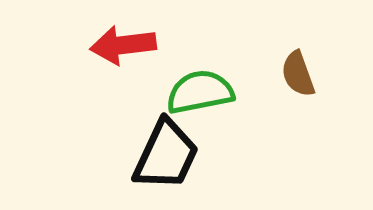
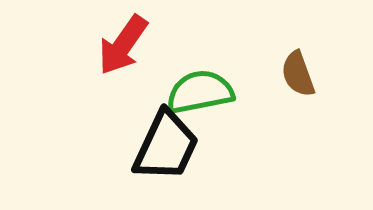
red arrow: rotated 48 degrees counterclockwise
black trapezoid: moved 9 px up
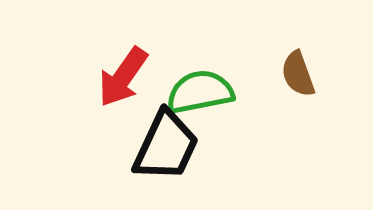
red arrow: moved 32 px down
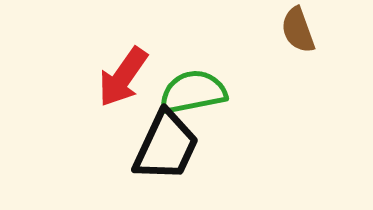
brown semicircle: moved 44 px up
green semicircle: moved 7 px left
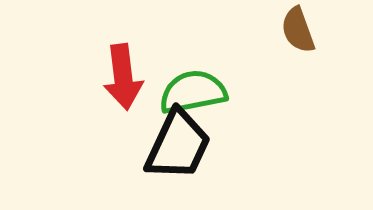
red arrow: rotated 42 degrees counterclockwise
black trapezoid: moved 12 px right, 1 px up
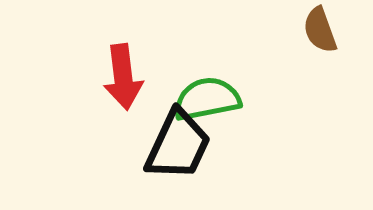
brown semicircle: moved 22 px right
green semicircle: moved 14 px right, 7 px down
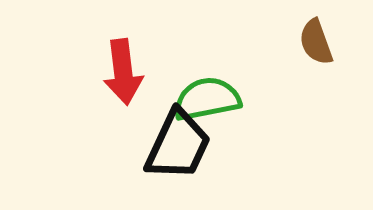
brown semicircle: moved 4 px left, 12 px down
red arrow: moved 5 px up
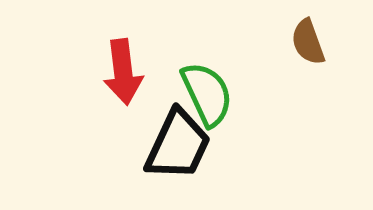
brown semicircle: moved 8 px left
green semicircle: moved 5 px up; rotated 76 degrees clockwise
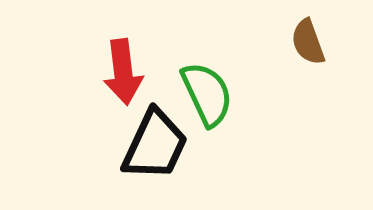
black trapezoid: moved 23 px left
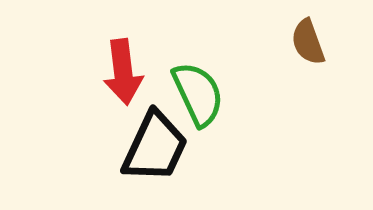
green semicircle: moved 9 px left
black trapezoid: moved 2 px down
